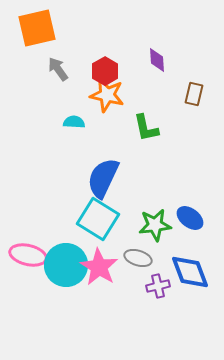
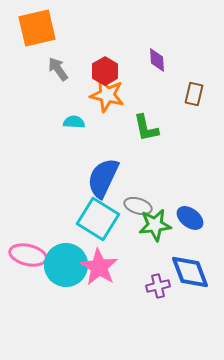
gray ellipse: moved 52 px up
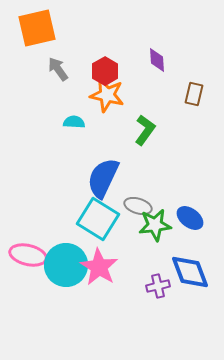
green L-shape: moved 1 px left, 2 px down; rotated 132 degrees counterclockwise
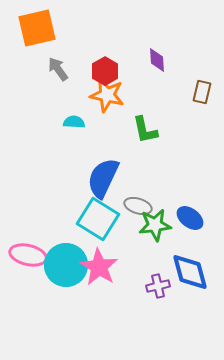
brown rectangle: moved 8 px right, 2 px up
green L-shape: rotated 132 degrees clockwise
blue diamond: rotated 6 degrees clockwise
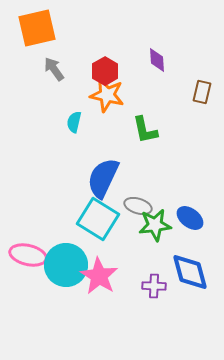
gray arrow: moved 4 px left
cyan semicircle: rotated 80 degrees counterclockwise
pink star: moved 9 px down
purple cross: moved 4 px left; rotated 15 degrees clockwise
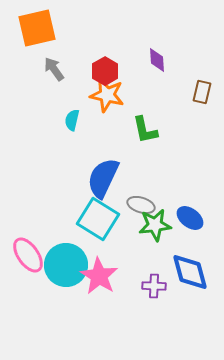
cyan semicircle: moved 2 px left, 2 px up
gray ellipse: moved 3 px right, 1 px up
pink ellipse: rotated 42 degrees clockwise
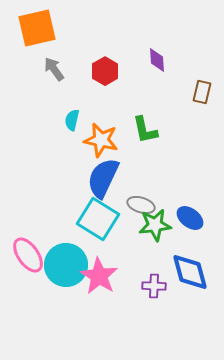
orange star: moved 6 px left, 45 px down
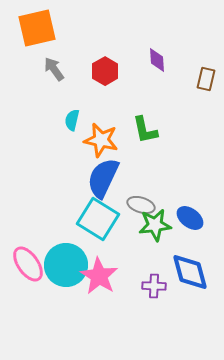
brown rectangle: moved 4 px right, 13 px up
pink ellipse: moved 9 px down
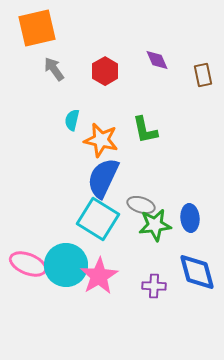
purple diamond: rotated 20 degrees counterclockwise
brown rectangle: moved 3 px left, 4 px up; rotated 25 degrees counterclockwise
blue ellipse: rotated 48 degrees clockwise
pink ellipse: rotated 33 degrees counterclockwise
blue diamond: moved 7 px right
pink star: rotated 9 degrees clockwise
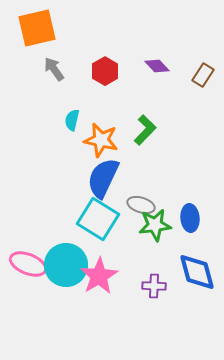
purple diamond: moved 6 px down; rotated 20 degrees counterclockwise
brown rectangle: rotated 45 degrees clockwise
green L-shape: rotated 124 degrees counterclockwise
